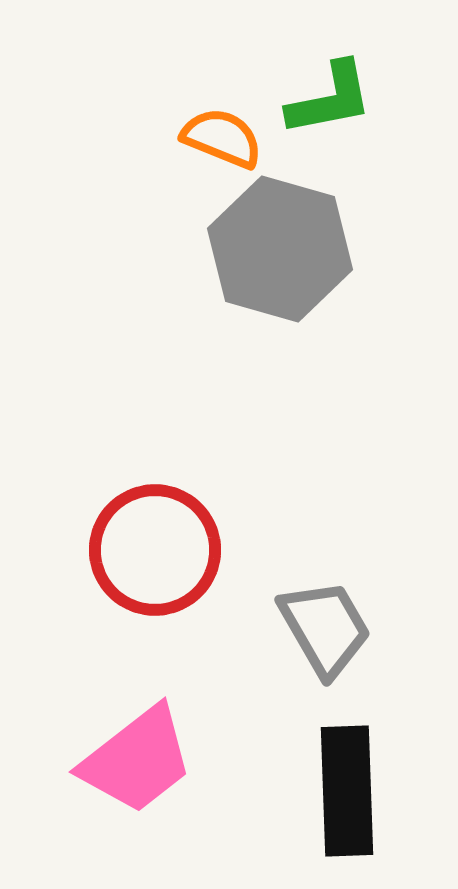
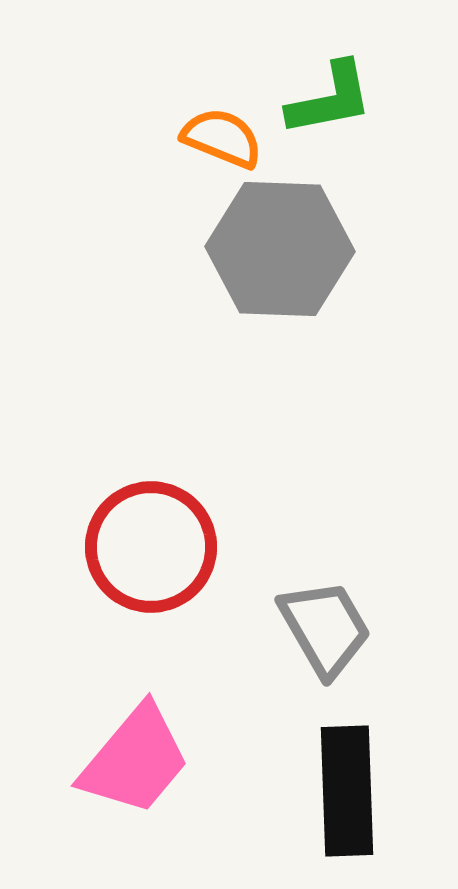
gray hexagon: rotated 14 degrees counterclockwise
red circle: moved 4 px left, 3 px up
pink trapezoid: moved 2 px left; rotated 12 degrees counterclockwise
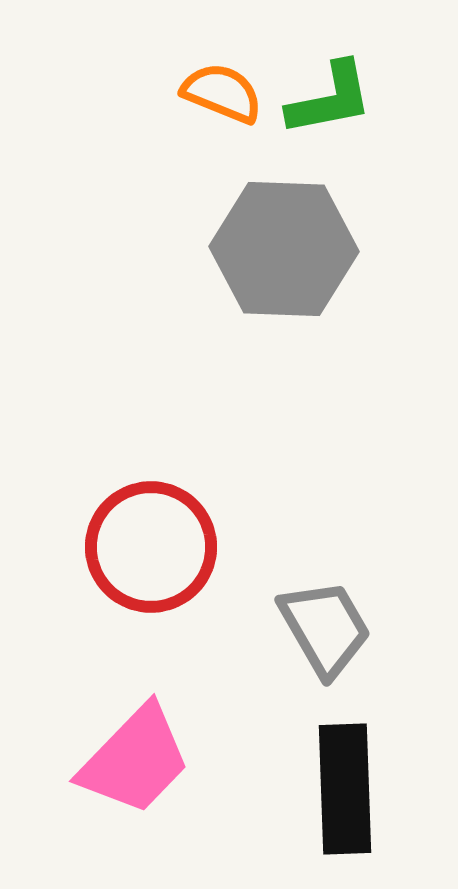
orange semicircle: moved 45 px up
gray hexagon: moved 4 px right
pink trapezoid: rotated 4 degrees clockwise
black rectangle: moved 2 px left, 2 px up
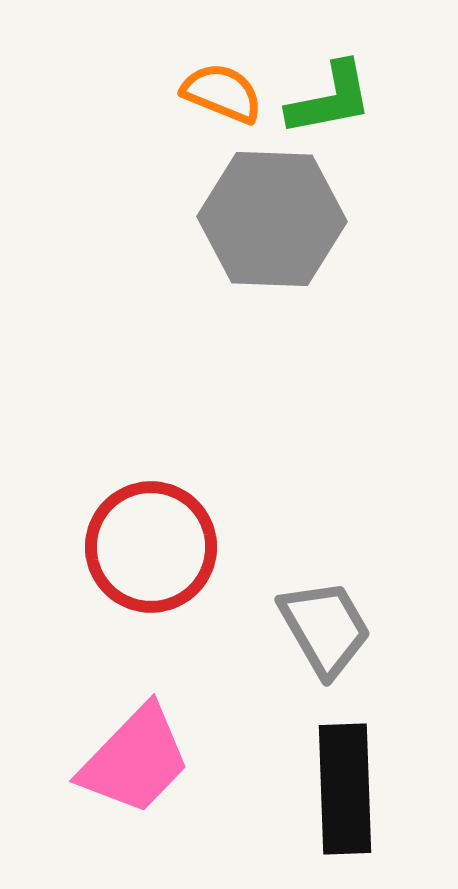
gray hexagon: moved 12 px left, 30 px up
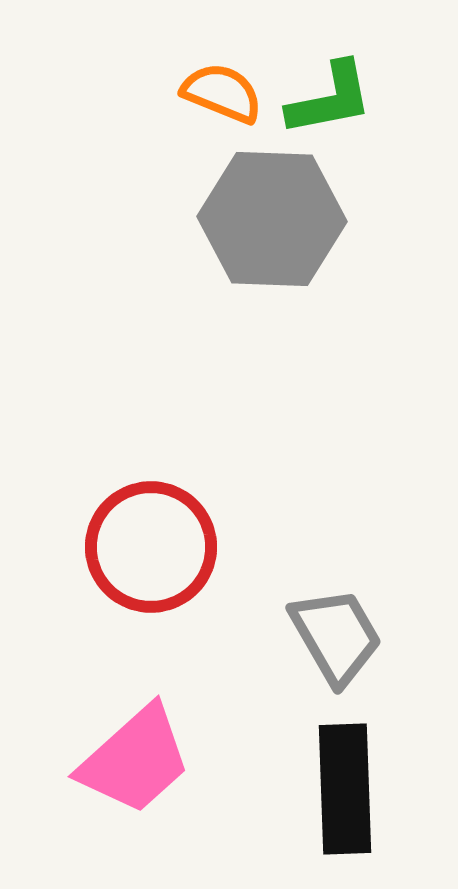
gray trapezoid: moved 11 px right, 8 px down
pink trapezoid: rotated 4 degrees clockwise
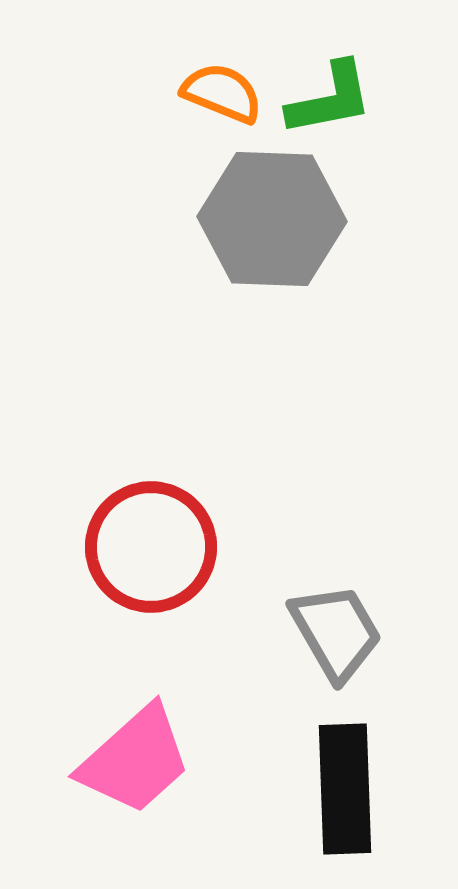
gray trapezoid: moved 4 px up
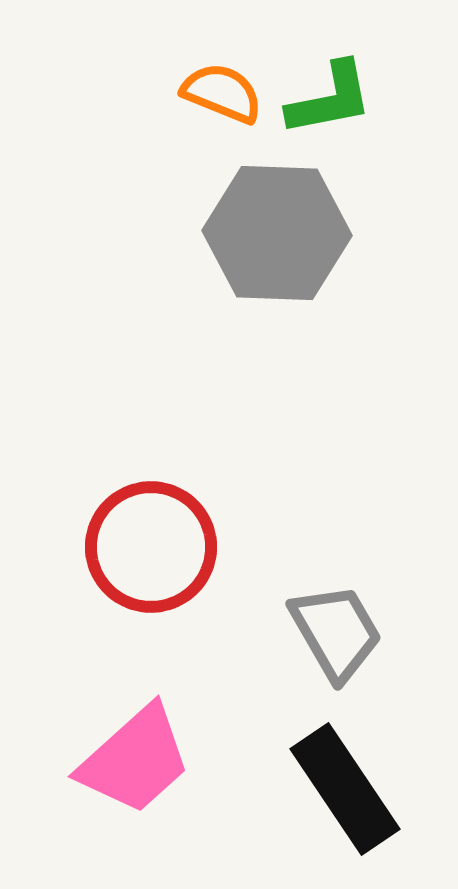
gray hexagon: moved 5 px right, 14 px down
black rectangle: rotated 32 degrees counterclockwise
